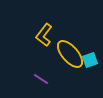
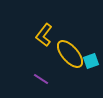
cyan square: moved 1 px right, 1 px down
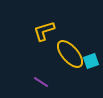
yellow L-shape: moved 4 px up; rotated 35 degrees clockwise
purple line: moved 3 px down
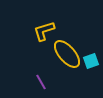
yellow ellipse: moved 3 px left
purple line: rotated 28 degrees clockwise
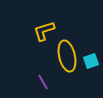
yellow ellipse: moved 2 px down; rotated 28 degrees clockwise
purple line: moved 2 px right
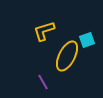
yellow ellipse: rotated 40 degrees clockwise
cyan square: moved 4 px left, 21 px up
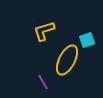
yellow ellipse: moved 4 px down
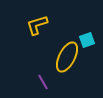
yellow L-shape: moved 7 px left, 6 px up
yellow ellipse: moved 3 px up
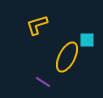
cyan square: rotated 21 degrees clockwise
purple line: rotated 28 degrees counterclockwise
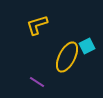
cyan square: moved 6 px down; rotated 28 degrees counterclockwise
purple line: moved 6 px left
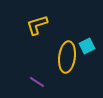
yellow ellipse: rotated 20 degrees counterclockwise
